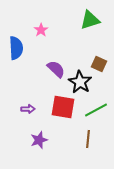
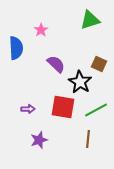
purple semicircle: moved 5 px up
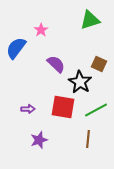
blue semicircle: rotated 140 degrees counterclockwise
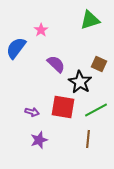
purple arrow: moved 4 px right, 3 px down; rotated 16 degrees clockwise
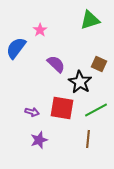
pink star: moved 1 px left
red square: moved 1 px left, 1 px down
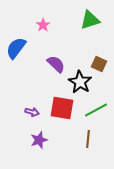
pink star: moved 3 px right, 5 px up
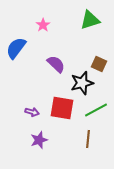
black star: moved 2 px right, 1 px down; rotated 25 degrees clockwise
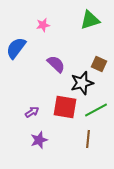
pink star: rotated 24 degrees clockwise
red square: moved 3 px right, 1 px up
purple arrow: rotated 48 degrees counterclockwise
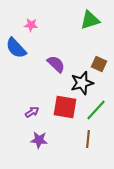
pink star: moved 12 px left; rotated 16 degrees clockwise
blue semicircle: rotated 80 degrees counterclockwise
green line: rotated 20 degrees counterclockwise
purple star: rotated 24 degrees clockwise
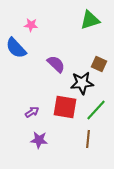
black star: rotated 10 degrees clockwise
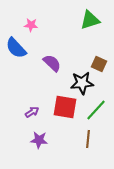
purple semicircle: moved 4 px left, 1 px up
